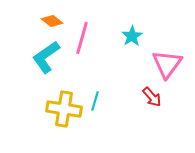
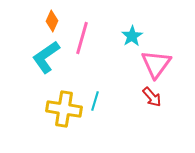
orange diamond: rotated 75 degrees clockwise
pink triangle: moved 11 px left
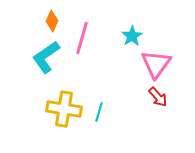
red arrow: moved 6 px right
cyan line: moved 4 px right, 11 px down
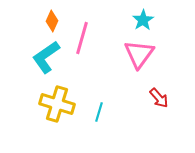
cyan star: moved 11 px right, 16 px up
pink triangle: moved 17 px left, 10 px up
red arrow: moved 1 px right, 1 px down
yellow cross: moved 7 px left, 5 px up; rotated 8 degrees clockwise
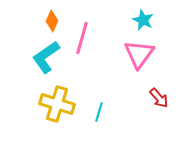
cyan star: rotated 15 degrees counterclockwise
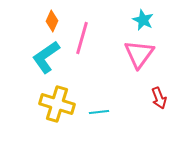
red arrow: rotated 20 degrees clockwise
cyan line: rotated 66 degrees clockwise
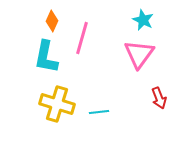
cyan L-shape: rotated 44 degrees counterclockwise
